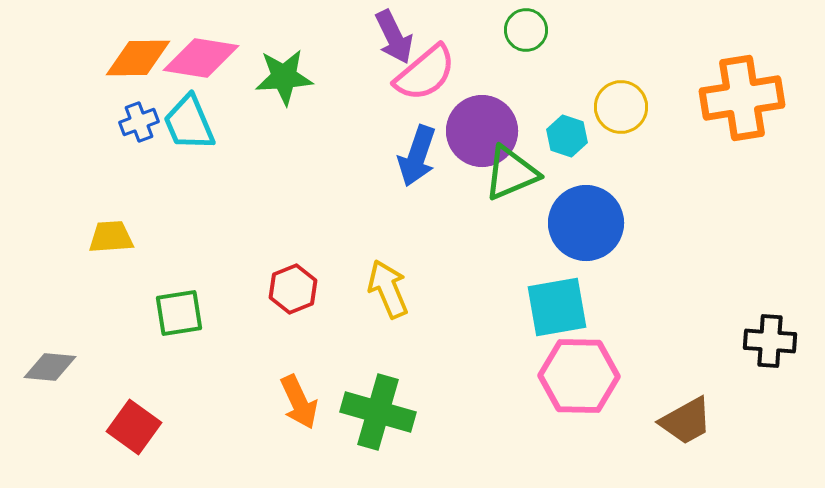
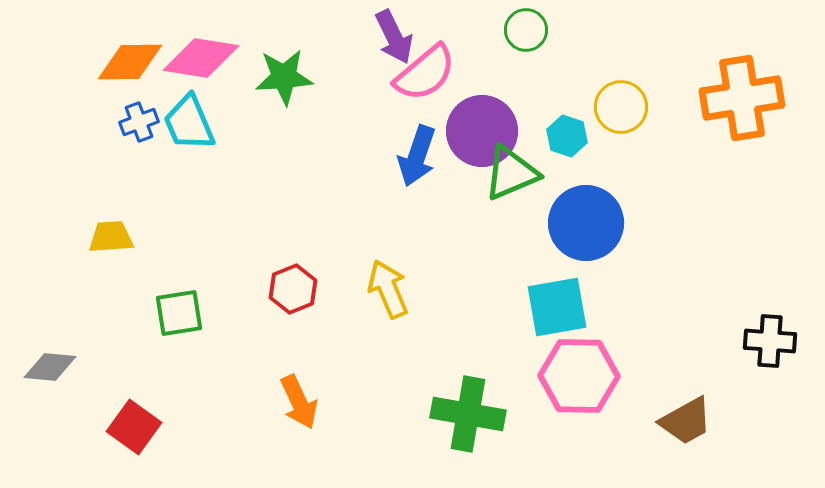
orange diamond: moved 8 px left, 4 px down
green cross: moved 90 px right, 2 px down; rotated 6 degrees counterclockwise
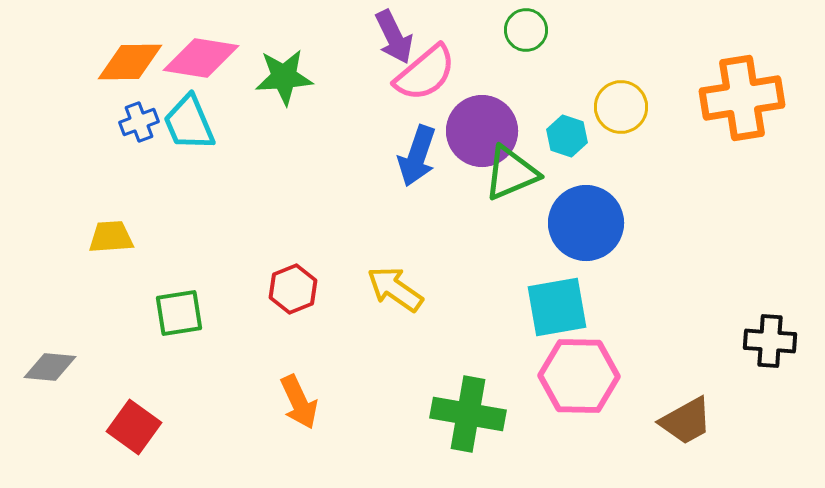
yellow arrow: moved 7 px right; rotated 32 degrees counterclockwise
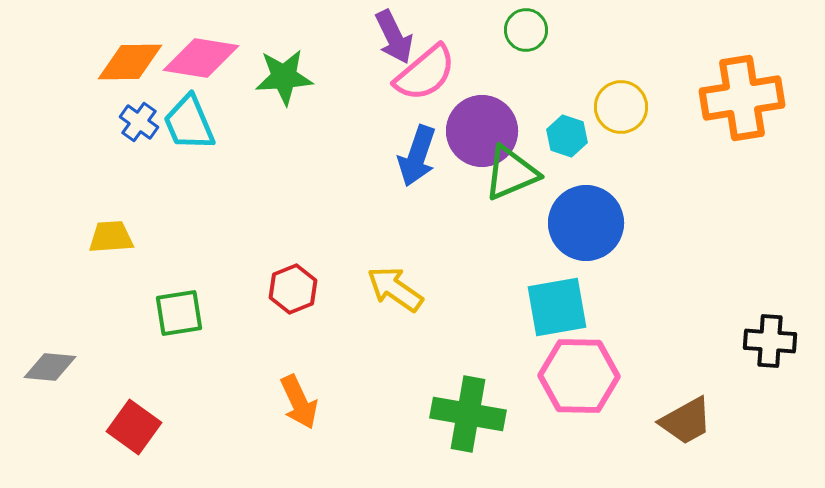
blue cross: rotated 33 degrees counterclockwise
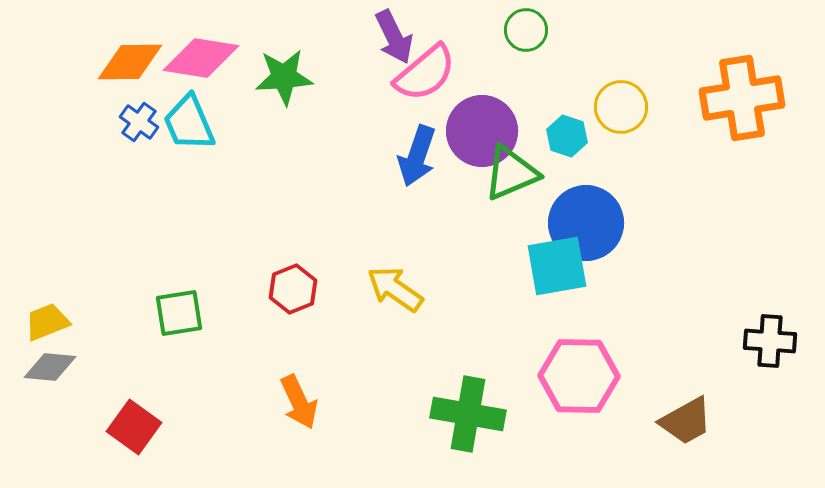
yellow trapezoid: moved 64 px left, 85 px down; rotated 18 degrees counterclockwise
cyan square: moved 41 px up
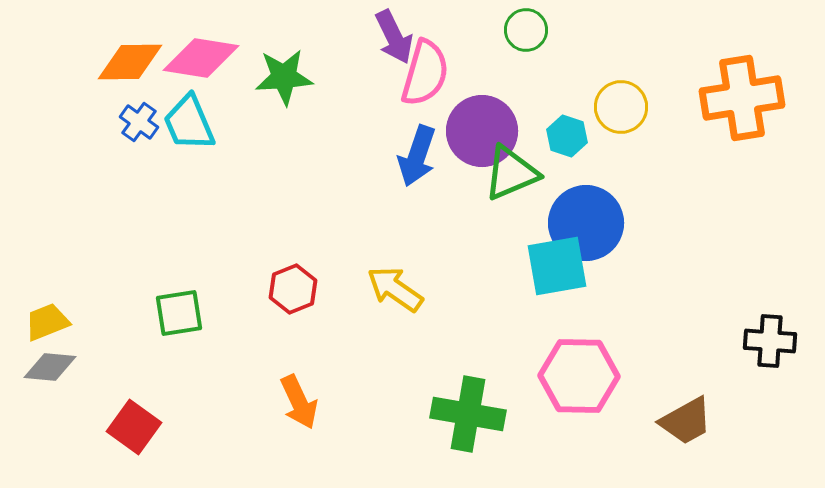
pink semicircle: rotated 34 degrees counterclockwise
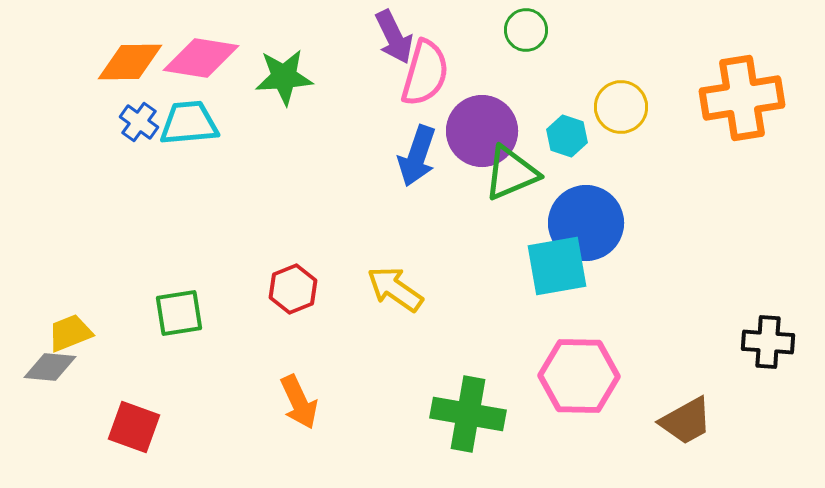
cyan trapezoid: rotated 108 degrees clockwise
yellow trapezoid: moved 23 px right, 11 px down
black cross: moved 2 px left, 1 px down
red square: rotated 16 degrees counterclockwise
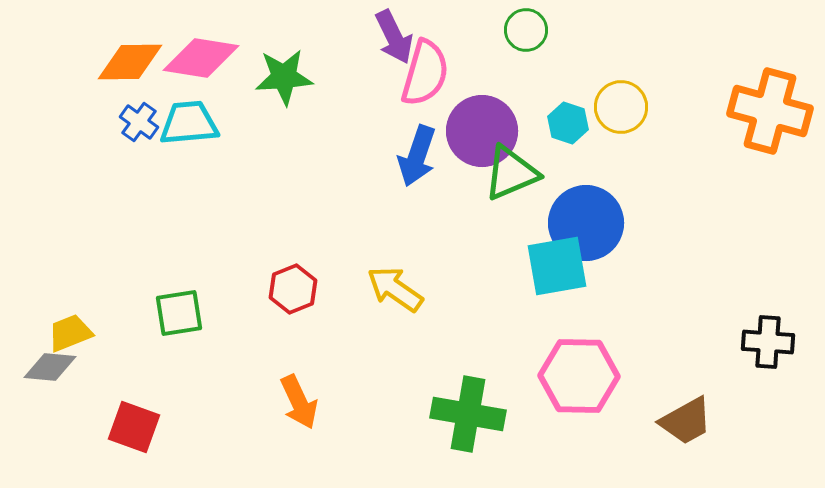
orange cross: moved 28 px right, 13 px down; rotated 24 degrees clockwise
cyan hexagon: moved 1 px right, 13 px up
